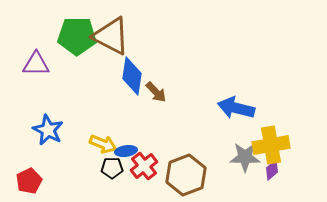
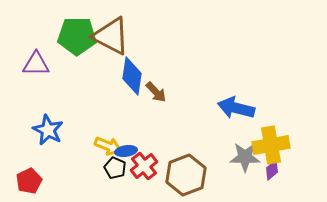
yellow arrow: moved 5 px right, 2 px down
black pentagon: moved 3 px right; rotated 25 degrees clockwise
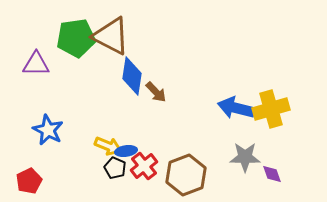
green pentagon: moved 1 px left, 2 px down; rotated 9 degrees counterclockwise
yellow cross: moved 36 px up; rotated 6 degrees counterclockwise
purple diamond: moved 4 px down; rotated 70 degrees counterclockwise
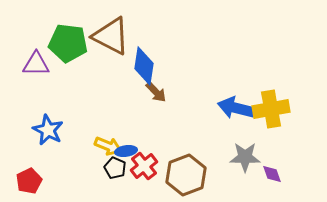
green pentagon: moved 8 px left, 5 px down; rotated 15 degrees clockwise
blue diamond: moved 12 px right, 10 px up
yellow cross: rotated 6 degrees clockwise
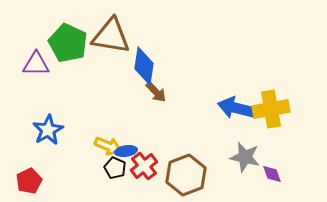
brown triangle: rotated 18 degrees counterclockwise
green pentagon: rotated 18 degrees clockwise
blue star: rotated 16 degrees clockwise
gray star: rotated 12 degrees clockwise
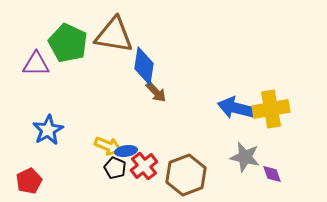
brown triangle: moved 3 px right, 1 px up
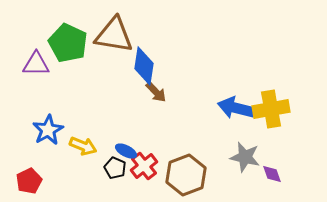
yellow arrow: moved 25 px left
blue ellipse: rotated 35 degrees clockwise
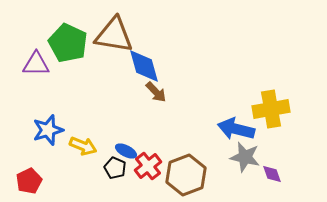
blue diamond: rotated 24 degrees counterclockwise
blue arrow: moved 21 px down
blue star: rotated 12 degrees clockwise
red cross: moved 4 px right
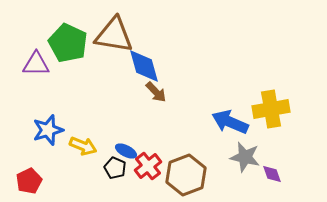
blue arrow: moved 6 px left, 7 px up; rotated 9 degrees clockwise
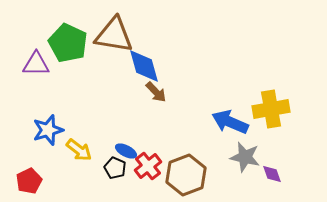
yellow arrow: moved 4 px left, 4 px down; rotated 16 degrees clockwise
